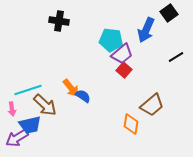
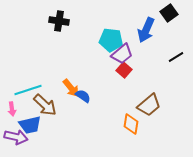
brown trapezoid: moved 3 px left
purple arrow: moved 1 px left, 1 px up; rotated 135 degrees counterclockwise
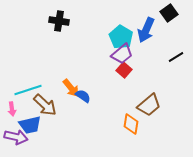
cyan pentagon: moved 10 px right, 3 px up; rotated 25 degrees clockwise
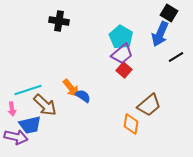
black square: rotated 24 degrees counterclockwise
blue arrow: moved 14 px right, 4 px down
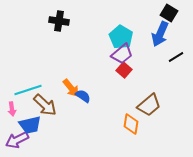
purple arrow: moved 1 px right, 3 px down; rotated 140 degrees clockwise
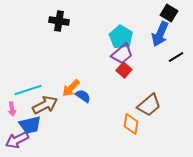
orange arrow: rotated 84 degrees clockwise
brown arrow: rotated 70 degrees counterclockwise
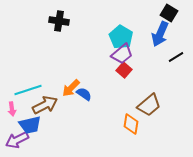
blue semicircle: moved 1 px right, 2 px up
